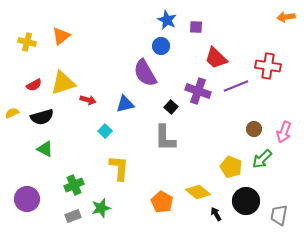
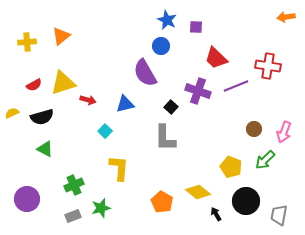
yellow cross: rotated 18 degrees counterclockwise
green arrow: moved 3 px right, 1 px down
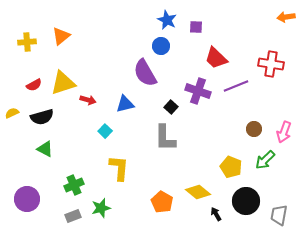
red cross: moved 3 px right, 2 px up
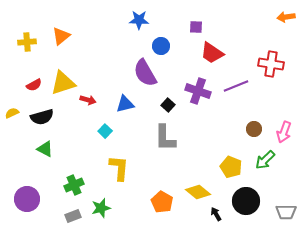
blue star: moved 28 px left; rotated 24 degrees counterclockwise
red trapezoid: moved 4 px left, 5 px up; rotated 10 degrees counterclockwise
black square: moved 3 px left, 2 px up
gray trapezoid: moved 7 px right, 3 px up; rotated 100 degrees counterclockwise
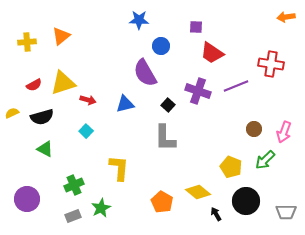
cyan square: moved 19 px left
green star: rotated 12 degrees counterclockwise
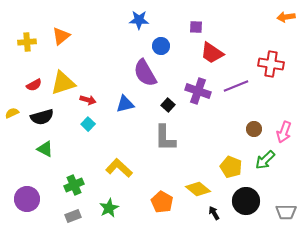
cyan square: moved 2 px right, 7 px up
yellow L-shape: rotated 52 degrees counterclockwise
yellow diamond: moved 3 px up
green star: moved 8 px right
black arrow: moved 2 px left, 1 px up
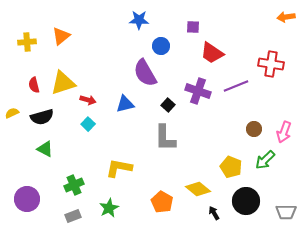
purple square: moved 3 px left
red semicircle: rotated 105 degrees clockwise
yellow L-shape: rotated 32 degrees counterclockwise
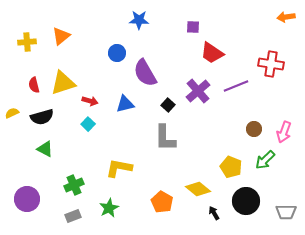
blue circle: moved 44 px left, 7 px down
purple cross: rotated 30 degrees clockwise
red arrow: moved 2 px right, 1 px down
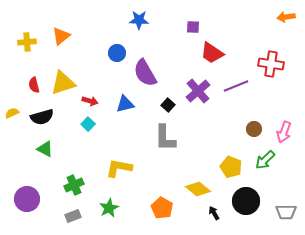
orange pentagon: moved 6 px down
